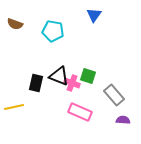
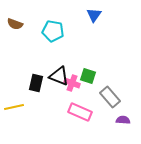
gray rectangle: moved 4 px left, 2 px down
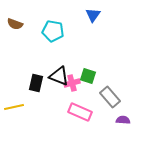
blue triangle: moved 1 px left
pink cross: rotated 35 degrees counterclockwise
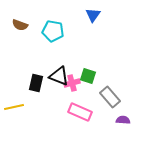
brown semicircle: moved 5 px right, 1 px down
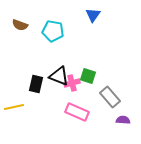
black rectangle: moved 1 px down
pink rectangle: moved 3 px left
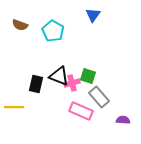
cyan pentagon: rotated 20 degrees clockwise
gray rectangle: moved 11 px left
yellow line: rotated 12 degrees clockwise
pink rectangle: moved 4 px right, 1 px up
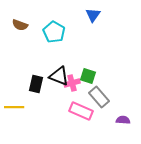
cyan pentagon: moved 1 px right, 1 px down
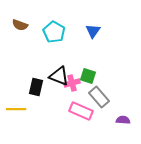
blue triangle: moved 16 px down
black rectangle: moved 3 px down
yellow line: moved 2 px right, 2 px down
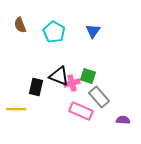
brown semicircle: rotated 49 degrees clockwise
